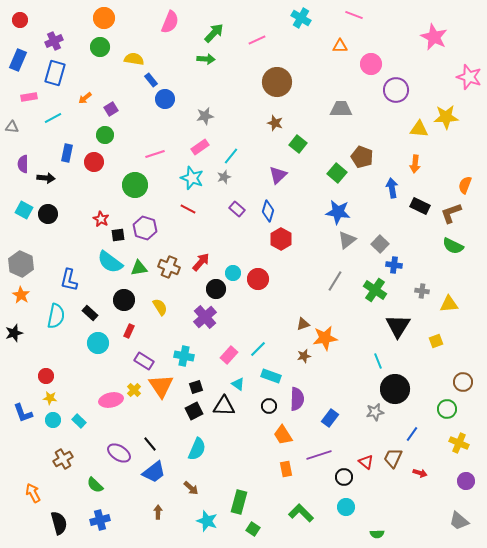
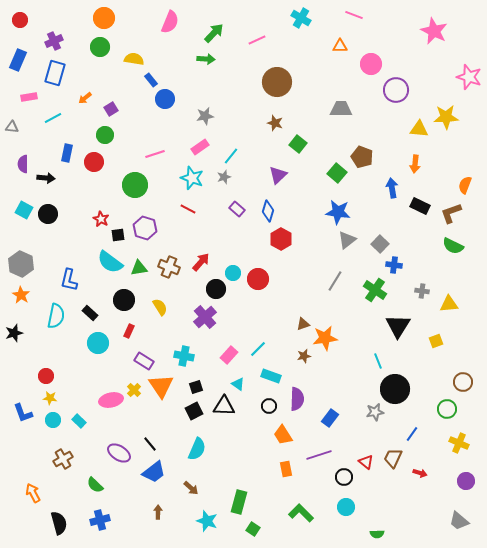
pink star at (434, 37): moved 6 px up
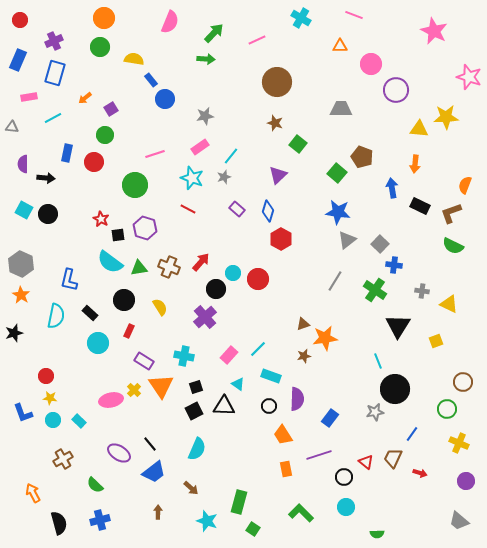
yellow triangle at (449, 304): rotated 30 degrees clockwise
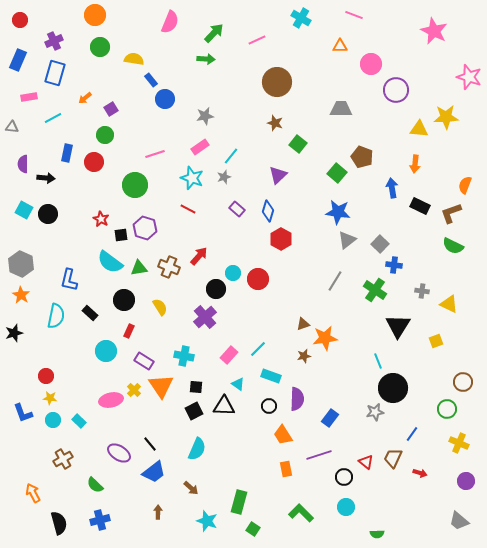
orange circle at (104, 18): moved 9 px left, 3 px up
black square at (118, 235): moved 3 px right
red arrow at (201, 262): moved 2 px left, 6 px up
cyan circle at (98, 343): moved 8 px right, 8 px down
black square at (196, 387): rotated 24 degrees clockwise
black circle at (395, 389): moved 2 px left, 1 px up
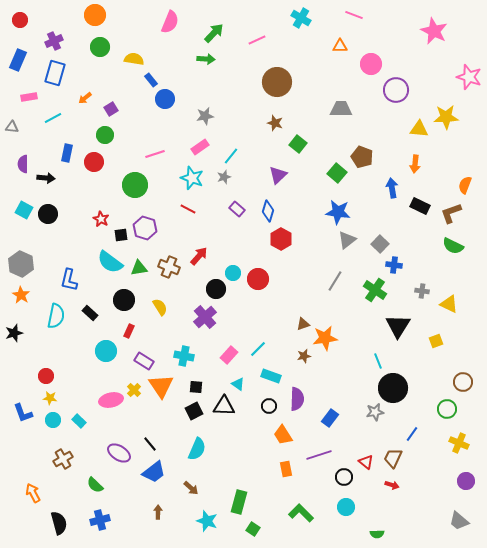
red arrow at (420, 473): moved 28 px left, 12 px down
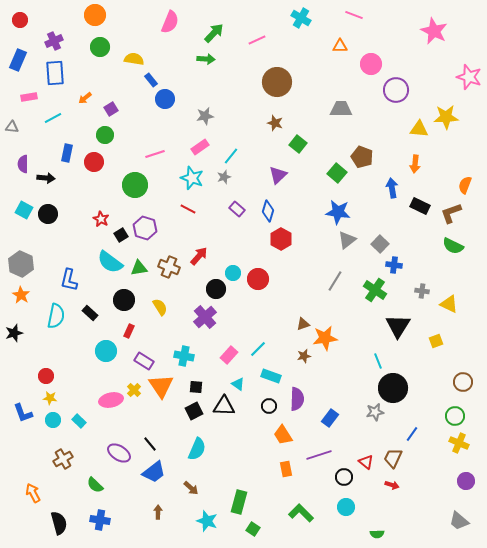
blue rectangle at (55, 73): rotated 20 degrees counterclockwise
black square at (121, 235): rotated 24 degrees counterclockwise
green circle at (447, 409): moved 8 px right, 7 px down
blue cross at (100, 520): rotated 24 degrees clockwise
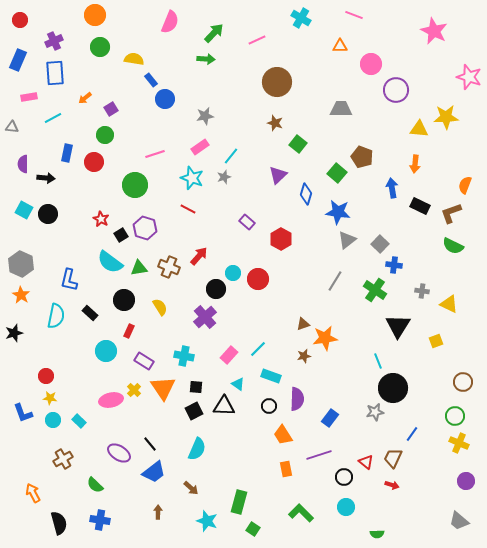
purple rectangle at (237, 209): moved 10 px right, 13 px down
blue diamond at (268, 211): moved 38 px right, 17 px up
orange triangle at (161, 386): moved 2 px right, 2 px down
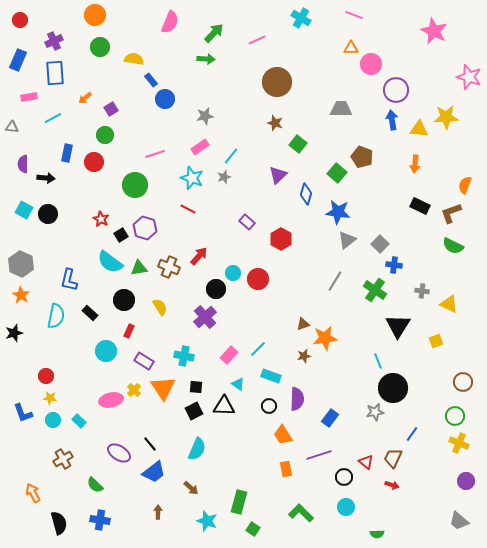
orange triangle at (340, 46): moved 11 px right, 2 px down
blue arrow at (392, 188): moved 68 px up
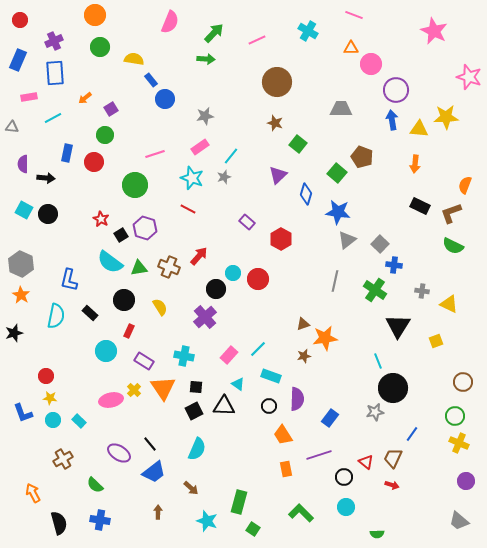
cyan cross at (301, 18): moved 7 px right, 13 px down
gray line at (335, 281): rotated 20 degrees counterclockwise
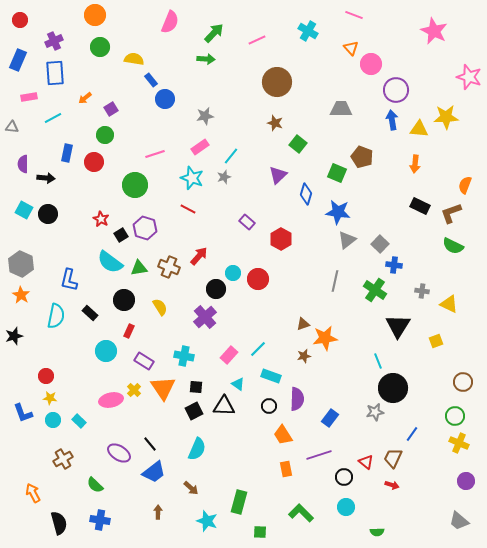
orange triangle at (351, 48): rotated 49 degrees clockwise
green square at (337, 173): rotated 18 degrees counterclockwise
black star at (14, 333): moved 3 px down
green square at (253, 529): moved 7 px right, 3 px down; rotated 32 degrees counterclockwise
green semicircle at (377, 534): moved 2 px up
